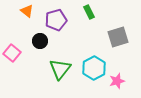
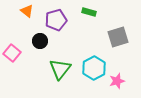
green rectangle: rotated 48 degrees counterclockwise
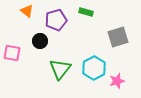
green rectangle: moved 3 px left
pink square: rotated 30 degrees counterclockwise
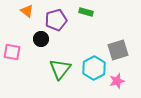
gray square: moved 13 px down
black circle: moved 1 px right, 2 px up
pink square: moved 1 px up
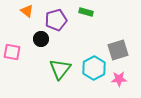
pink star: moved 2 px right, 2 px up; rotated 14 degrees clockwise
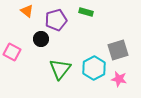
pink square: rotated 18 degrees clockwise
pink star: rotated 14 degrees clockwise
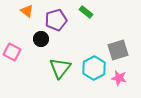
green rectangle: rotated 24 degrees clockwise
green triangle: moved 1 px up
pink star: moved 1 px up
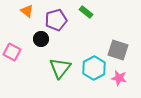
gray square: rotated 35 degrees clockwise
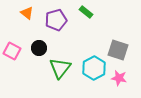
orange triangle: moved 2 px down
black circle: moved 2 px left, 9 px down
pink square: moved 1 px up
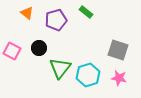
cyan hexagon: moved 6 px left, 7 px down; rotated 10 degrees clockwise
